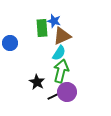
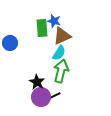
purple circle: moved 26 px left, 5 px down
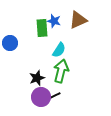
brown triangle: moved 16 px right, 16 px up
cyan semicircle: moved 3 px up
black star: moved 4 px up; rotated 21 degrees clockwise
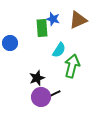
blue star: moved 1 px left, 2 px up
green arrow: moved 11 px right, 5 px up
black line: moved 2 px up
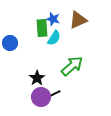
cyan semicircle: moved 5 px left, 12 px up
green arrow: rotated 35 degrees clockwise
black star: rotated 14 degrees counterclockwise
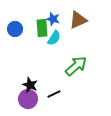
blue circle: moved 5 px right, 14 px up
green arrow: moved 4 px right
black star: moved 7 px left, 7 px down; rotated 14 degrees counterclockwise
purple circle: moved 13 px left, 2 px down
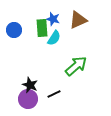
blue circle: moved 1 px left, 1 px down
